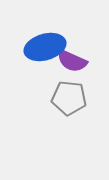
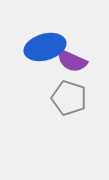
gray pentagon: rotated 12 degrees clockwise
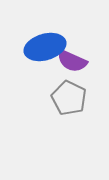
gray pentagon: rotated 8 degrees clockwise
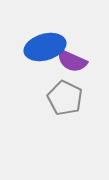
gray pentagon: moved 4 px left
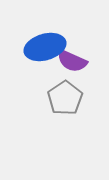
gray pentagon: rotated 12 degrees clockwise
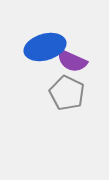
gray pentagon: moved 2 px right, 5 px up; rotated 12 degrees counterclockwise
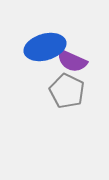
gray pentagon: moved 2 px up
